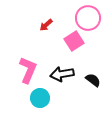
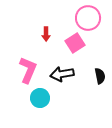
red arrow: moved 9 px down; rotated 48 degrees counterclockwise
pink square: moved 1 px right, 2 px down
black semicircle: moved 7 px right, 4 px up; rotated 42 degrees clockwise
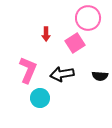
black semicircle: rotated 105 degrees clockwise
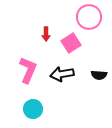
pink circle: moved 1 px right, 1 px up
pink square: moved 4 px left
black semicircle: moved 1 px left, 1 px up
cyan circle: moved 7 px left, 11 px down
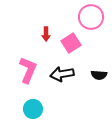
pink circle: moved 2 px right
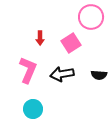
red arrow: moved 6 px left, 4 px down
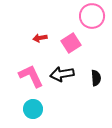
pink circle: moved 1 px right, 1 px up
red arrow: rotated 80 degrees clockwise
pink L-shape: moved 3 px right, 6 px down; rotated 48 degrees counterclockwise
black semicircle: moved 3 px left, 3 px down; rotated 98 degrees counterclockwise
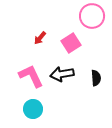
red arrow: rotated 40 degrees counterclockwise
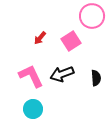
pink square: moved 2 px up
black arrow: rotated 10 degrees counterclockwise
